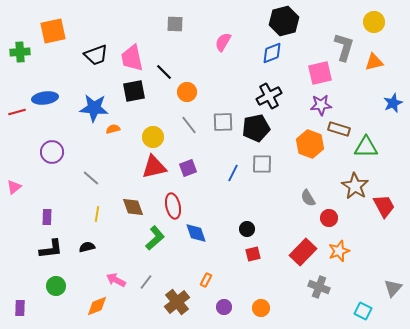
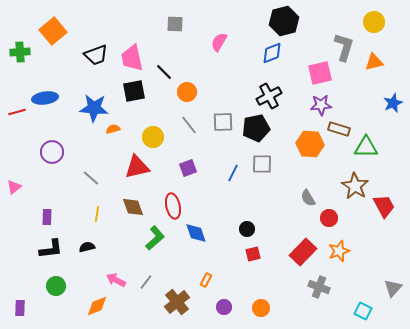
orange square at (53, 31): rotated 28 degrees counterclockwise
pink semicircle at (223, 42): moved 4 px left
orange hexagon at (310, 144): rotated 16 degrees counterclockwise
red triangle at (154, 167): moved 17 px left
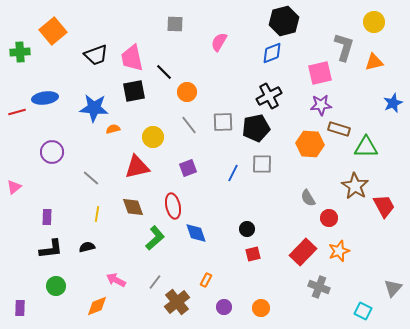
gray line at (146, 282): moved 9 px right
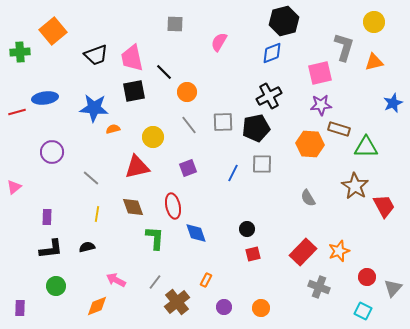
red circle at (329, 218): moved 38 px right, 59 px down
green L-shape at (155, 238): rotated 45 degrees counterclockwise
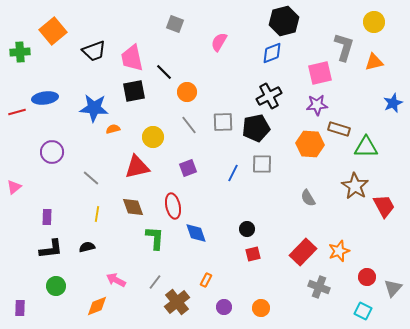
gray square at (175, 24): rotated 18 degrees clockwise
black trapezoid at (96, 55): moved 2 px left, 4 px up
purple star at (321, 105): moved 4 px left
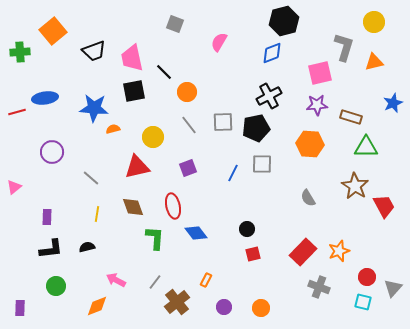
brown rectangle at (339, 129): moved 12 px right, 12 px up
blue diamond at (196, 233): rotated 20 degrees counterclockwise
cyan square at (363, 311): moved 9 px up; rotated 12 degrees counterclockwise
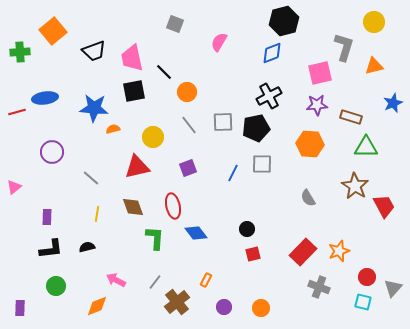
orange triangle at (374, 62): moved 4 px down
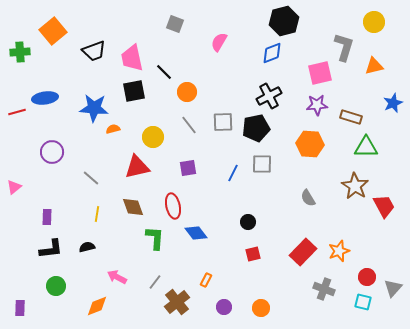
purple square at (188, 168): rotated 12 degrees clockwise
black circle at (247, 229): moved 1 px right, 7 px up
pink arrow at (116, 280): moved 1 px right, 3 px up
gray cross at (319, 287): moved 5 px right, 2 px down
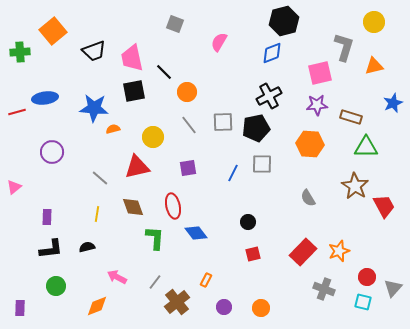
gray line at (91, 178): moved 9 px right
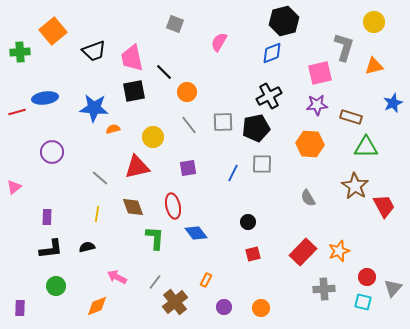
gray cross at (324, 289): rotated 25 degrees counterclockwise
brown cross at (177, 302): moved 2 px left
